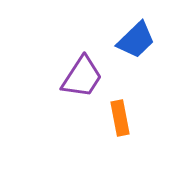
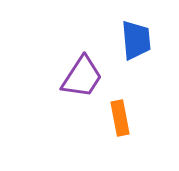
blue trapezoid: rotated 51 degrees counterclockwise
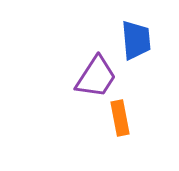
purple trapezoid: moved 14 px right
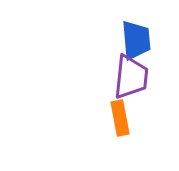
purple trapezoid: moved 35 px right; rotated 27 degrees counterclockwise
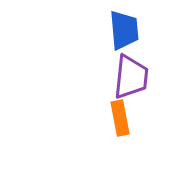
blue trapezoid: moved 12 px left, 10 px up
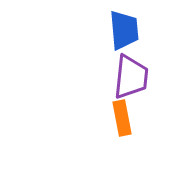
orange rectangle: moved 2 px right
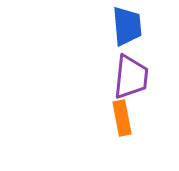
blue trapezoid: moved 3 px right, 4 px up
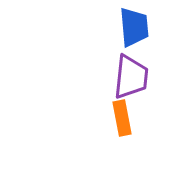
blue trapezoid: moved 7 px right, 1 px down
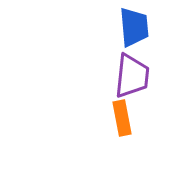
purple trapezoid: moved 1 px right, 1 px up
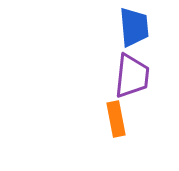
orange rectangle: moved 6 px left, 1 px down
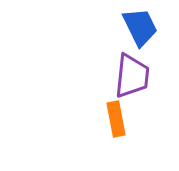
blue trapezoid: moved 6 px right; rotated 21 degrees counterclockwise
